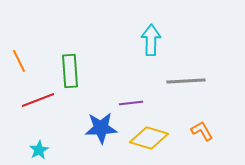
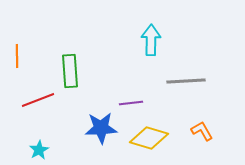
orange line: moved 2 px left, 5 px up; rotated 25 degrees clockwise
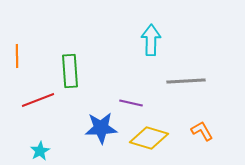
purple line: rotated 20 degrees clockwise
cyan star: moved 1 px right, 1 px down
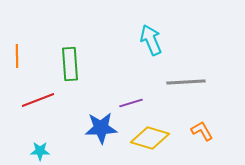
cyan arrow: rotated 24 degrees counterclockwise
green rectangle: moved 7 px up
gray line: moved 1 px down
purple line: rotated 30 degrees counterclockwise
yellow diamond: moved 1 px right
cyan star: rotated 30 degrees clockwise
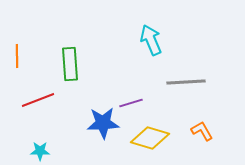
blue star: moved 2 px right, 5 px up
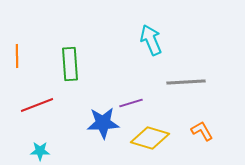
red line: moved 1 px left, 5 px down
